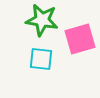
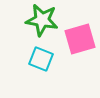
cyan square: rotated 15 degrees clockwise
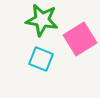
pink square: rotated 16 degrees counterclockwise
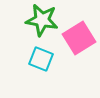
pink square: moved 1 px left, 1 px up
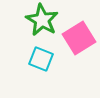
green star: rotated 20 degrees clockwise
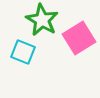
cyan square: moved 18 px left, 7 px up
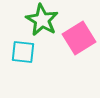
cyan square: rotated 15 degrees counterclockwise
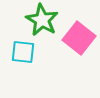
pink square: rotated 20 degrees counterclockwise
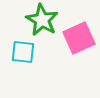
pink square: rotated 28 degrees clockwise
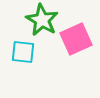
pink square: moved 3 px left, 1 px down
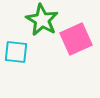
cyan square: moved 7 px left
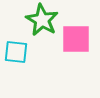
pink square: rotated 24 degrees clockwise
